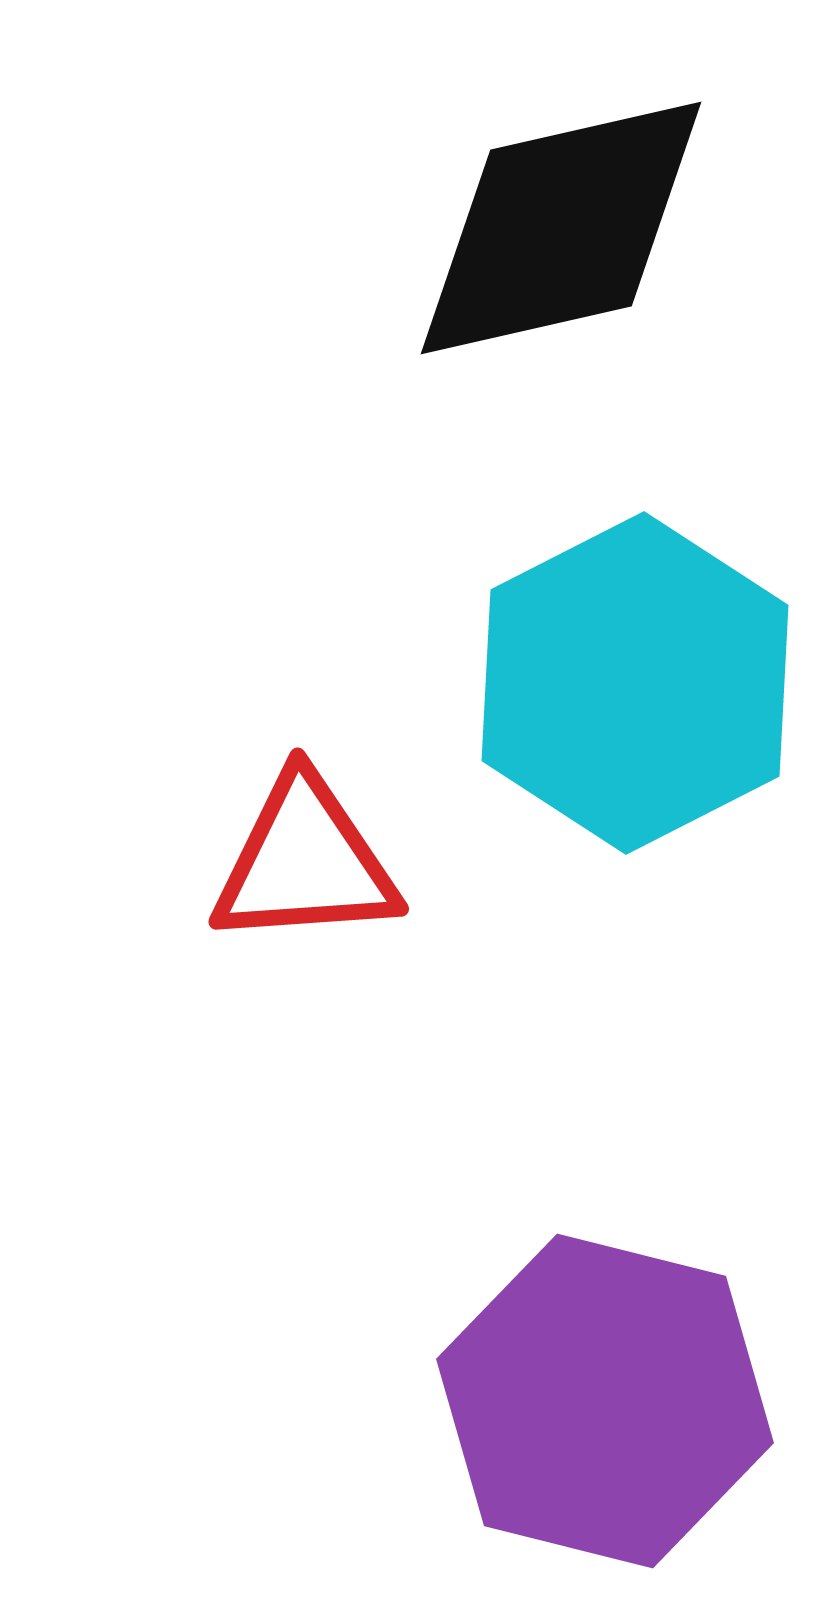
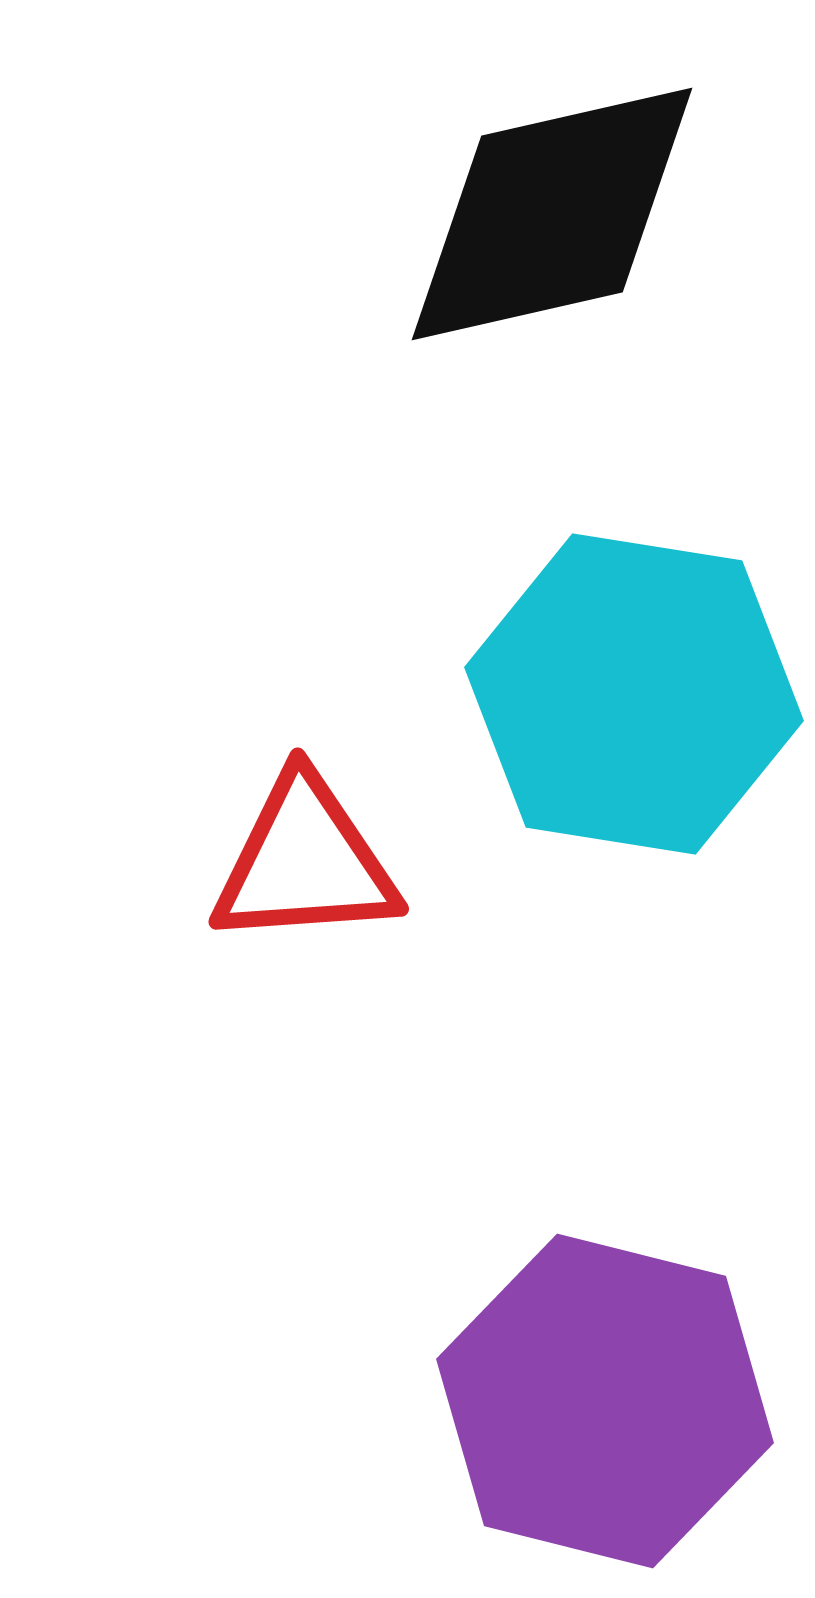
black diamond: moved 9 px left, 14 px up
cyan hexagon: moved 1 px left, 11 px down; rotated 24 degrees counterclockwise
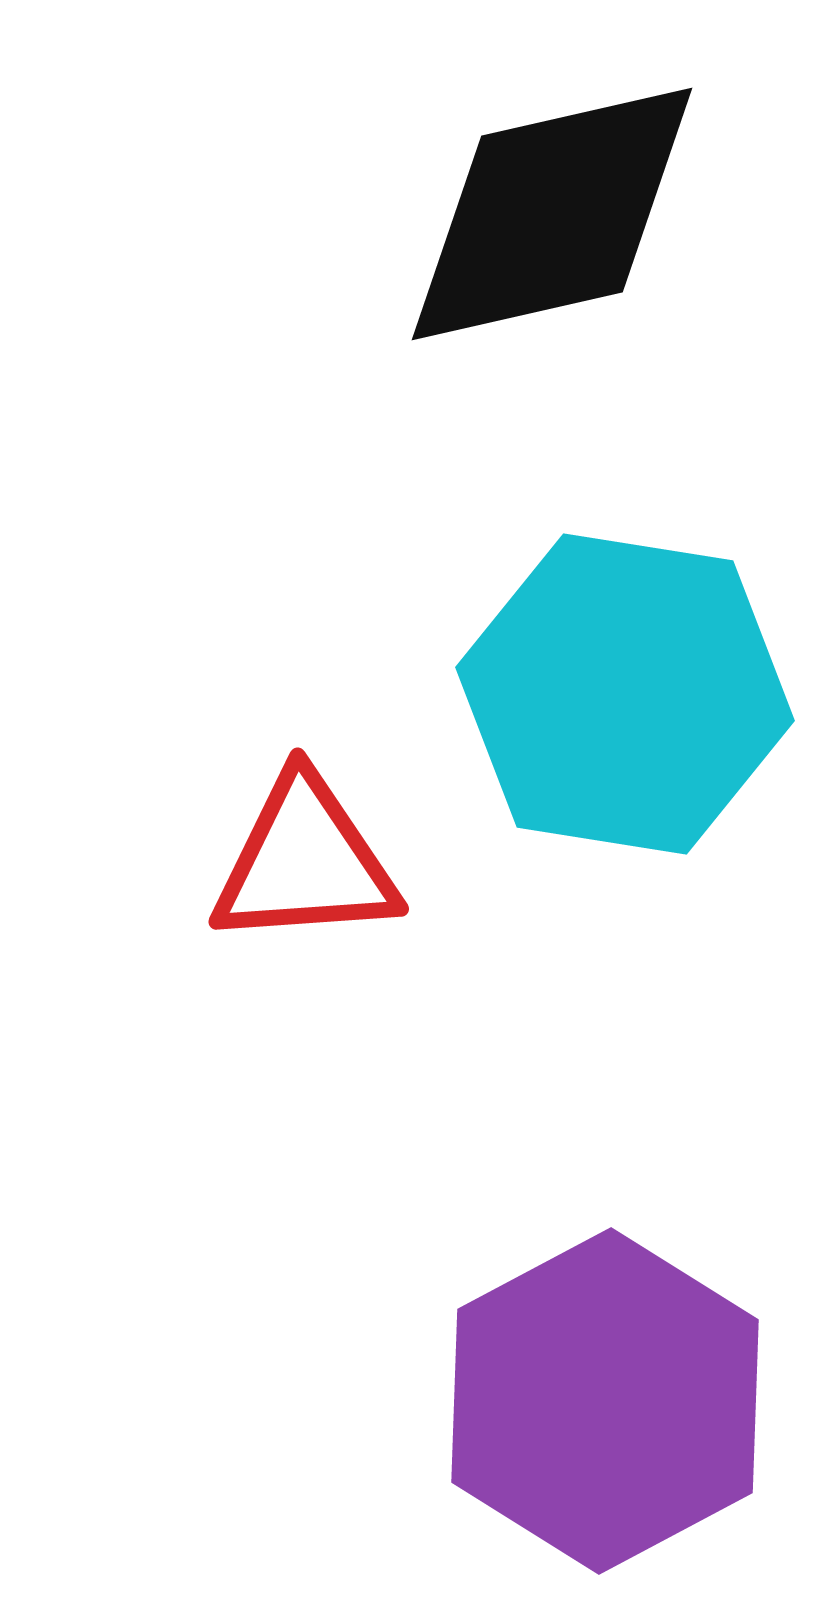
cyan hexagon: moved 9 px left
purple hexagon: rotated 18 degrees clockwise
